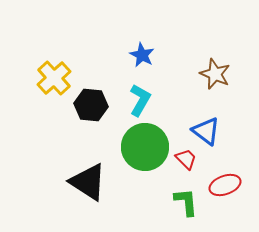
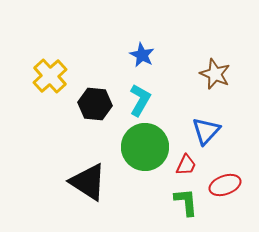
yellow cross: moved 4 px left, 2 px up
black hexagon: moved 4 px right, 1 px up
blue triangle: rotated 36 degrees clockwise
red trapezoid: moved 6 px down; rotated 70 degrees clockwise
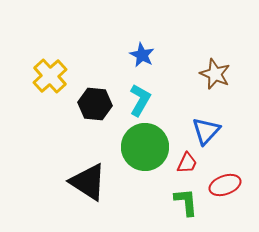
red trapezoid: moved 1 px right, 2 px up
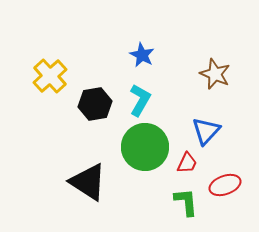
black hexagon: rotated 16 degrees counterclockwise
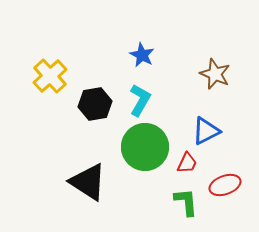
blue triangle: rotated 20 degrees clockwise
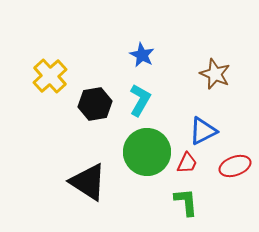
blue triangle: moved 3 px left
green circle: moved 2 px right, 5 px down
red ellipse: moved 10 px right, 19 px up
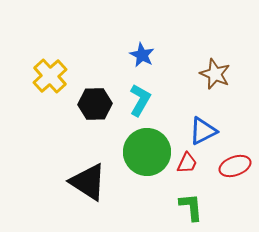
black hexagon: rotated 8 degrees clockwise
green L-shape: moved 5 px right, 5 px down
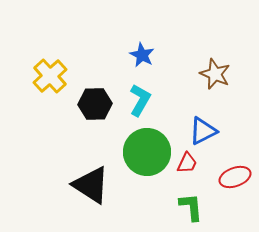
red ellipse: moved 11 px down
black triangle: moved 3 px right, 3 px down
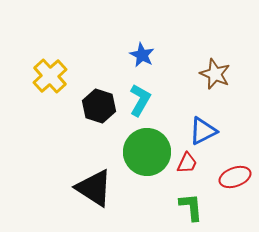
black hexagon: moved 4 px right, 2 px down; rotated 20 degrees clockwise
black triangle: moved 3 px right, 3 px down
